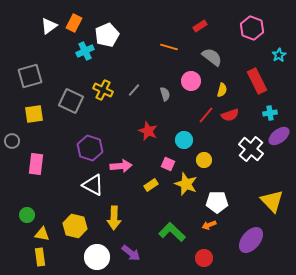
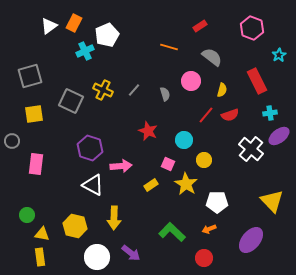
yellow star at (186, 184): rotated 10 degrees clockwise
orange arrow at (209, 225): moved 4 px down
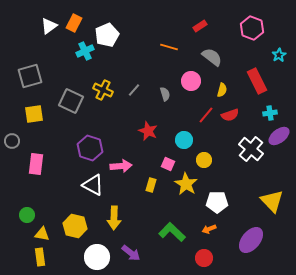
yellow rectangle at (151, 185): rotated 40 degrees counterclockwise
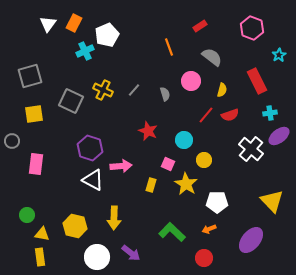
white triangle at (49, 26): moved 1 px left, 2 px up; rotated 18 degrees counterclockwise
orange line at (169, 47): rotated 54 degrees clockwise
white triangle at (93, 185): moved 5 px up
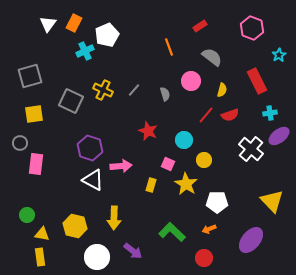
gray circle at (12, 141): moved 8 px right, 2 px down
purple arrow at (131, 253): moved 2 px right, 2 px up
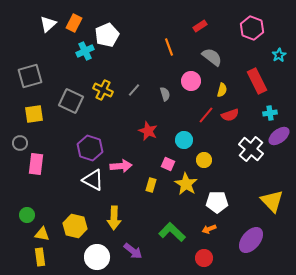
white triangle at (48, 24): rotated 12 degrees clockwise
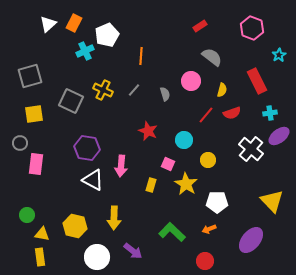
orange line at (169, 47): moved 28 px left, 9 px down; rotated 24 degrees clockwise
red semicircle at (230, 115): moved 2 px right, 2 px up
purple hexagon at (90, 148): moved 3 px left; rotated 10 degrees counterclockwise
yellow circle at (204, 160): moved 4 px right
pink arrow at (121, 166): rotated 100 degrees clockwise
red circle at (204, 258): moved 1 px right, 3 px down
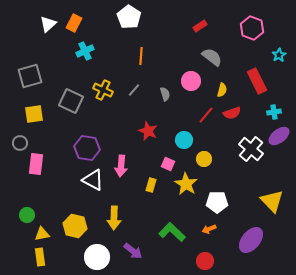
white pentagon at (107, 35): moved 22 px right, 18 px up; rotated 15 degrees counterclockwise
cyan cross at (270, 113): moved 4 px right, 1 px up
yellow circle at (208, 160): moved 4 px left, 1 px up
yellow triangle at (42, 234): rotated 21 degrees counterclockwise
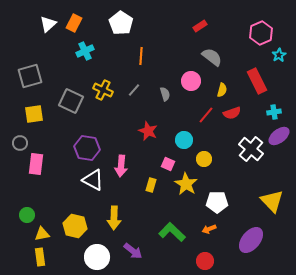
white pentagon at (129, 17): moved 8 px left, 6 px down
pink hexagon at (252, 28): moved 9 px right, 5 px down; rotated 15 degrees clockwise
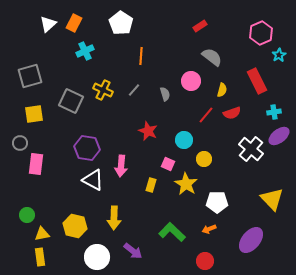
yellow triangle at (272, 201): moved 2 px up
